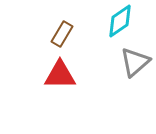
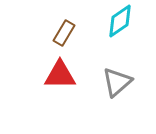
brown rectangle: moved 2 px right, 1 px up
gray triangle: moved 18 px left, 20 px down
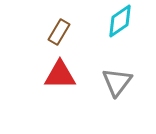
brown rectangle: moved 5 px left, 1 px up
gray triangle: rotated 12 degrees counterclockwise
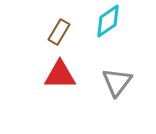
cyan diamond: moved 12 px left
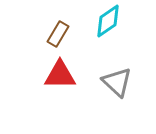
brown rectangle: moved 1 px left, 2 px down
gray triangle: rotated 24 degrees counterclockwise
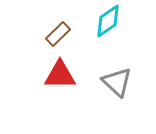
brown rectangle: rotated 15 degrees clockwise
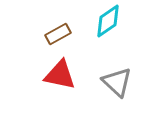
brown rectangle: rotated 15 degrees clockwise
red triangle: rotated 12 degrees clockwise
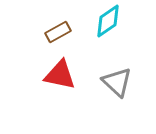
brown rectangle: moved 2 px up
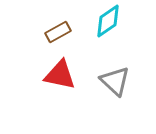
gray triangle: moved 2 px left, 1 px up
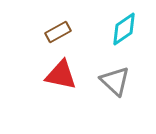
cyan diamond: moved 16 px right, 8 px down
red triangle: moved 1 px right
